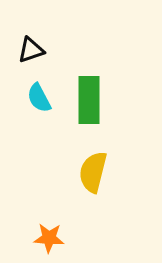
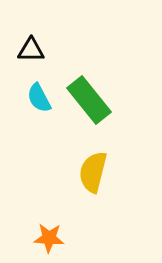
black triangle: rotated 20 degrees clockwise
green rectangle: rotated 39 degrees counterclockwise
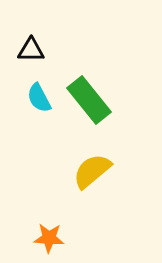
yellow semicircle: moved 1 px left, 1 px up; rotated 36 degrees clockwise
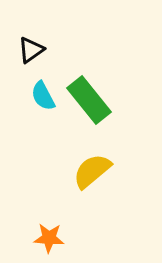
black triangle: rotated 36 degrees counterclockwise
cyan semicircle: moved 4 px right, 2 px up
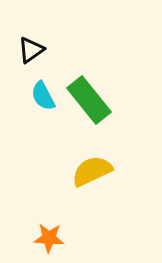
yellow semicircle: rotated 15 degrees clockwise
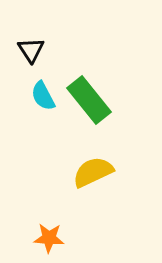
black triangle: rotated 28 degrees counterclockwise
yellow semicircle: moved 1 px right, 1 px down
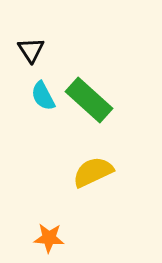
green rectangle: rotated 9 degrees counterclockwise
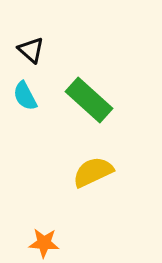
black triangle: rotated 16 degrees counterclockwise
cyan semicircle: moved 18 px left
orange star: moved 5 px left, 5 px down
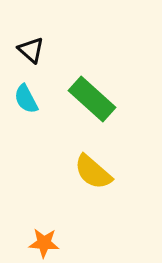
cyan semicircle: moved 1 px right, 3 px down
green rectangle: moved 3 px right, 1 px up
yellow semicircle: rotated 114 degrees counterclockwise
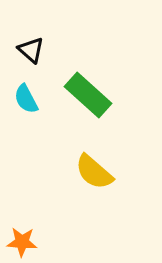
green rectangle: moved 4 px left, 4 px up
yellow semicircle: moved 1 px right
orange star: moved 22 px left, 1 px up
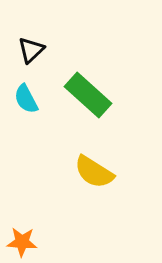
black triangle: rotated 36 degrees clockwise
yellow semicircle: rotated 9 degrees counterclockwise
